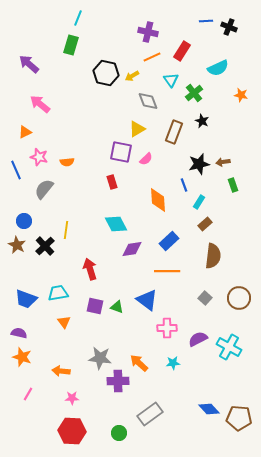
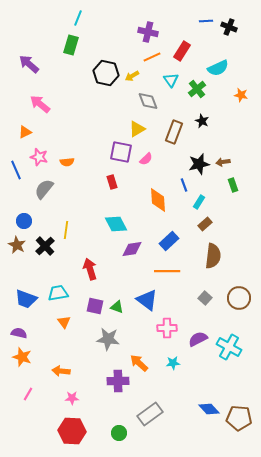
green cross at (194, 93): moved 3 px right, 4 px up
gray star at (100, 358): moved 8 px right, 19 px up
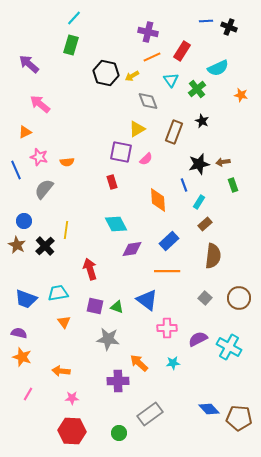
cyan line at (78, 18): moved 4 px left; rotated 21 degrees clockwise
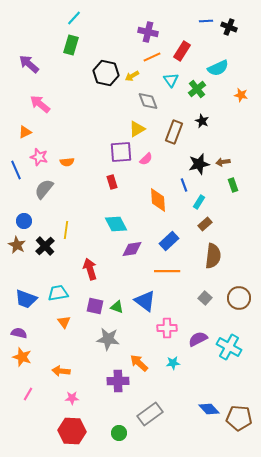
purple square at (121, 152): rotated 15 degrees counterclockwise
blue triangle at (147, 300): moved 2 px left, 1 px down
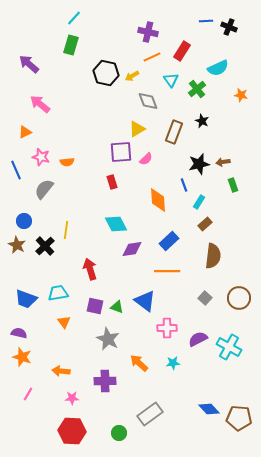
pink star at (39, 157): moved 2 px right
gray star at (108, 339): rotated 20 degrees clockwise
purple cross at (118, 381): moved 13 px left
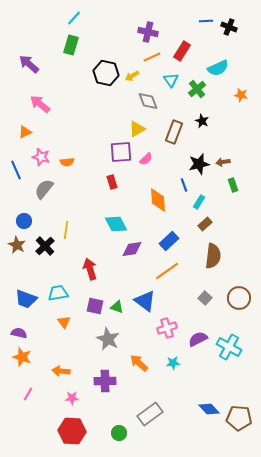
orange line at (167, 271): rotated 35 degrees counterclockwise
pink cross at (167, 328): rotated 18 degrees counterclockwise
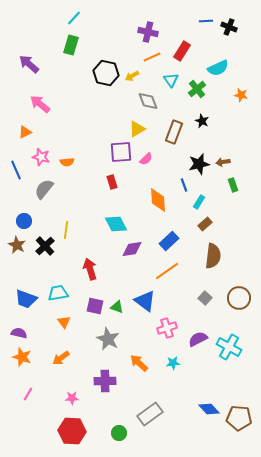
orange arrow at (61, 371): moved 13 px up; rotated 42 degrees counterclockwise
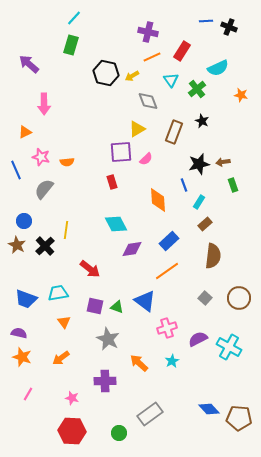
pink arrow at (40, 104): moved 4 px right; rotated 130 degrees counterclockwise
red arrow at (90, 269): rotated 145 degrees clockwise
cyan star at (173, 363): moved 1 px left, 2 px up; rotated 24 degrees counterclockwise
pink star at (72, 398): rotated 16 degrees clockwise
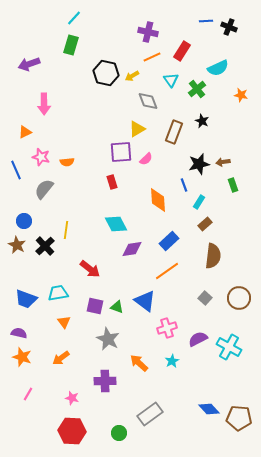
purple arrow at (29, 64): rotated 60 degrees counterclockwise
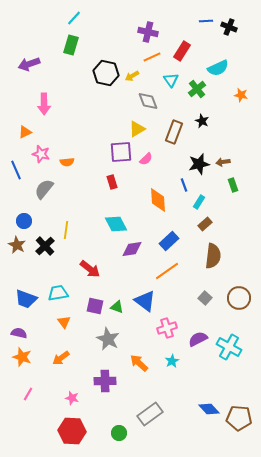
pink star at (41, 157): moved 3 px up
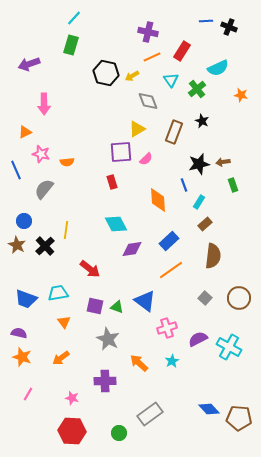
orange line at (167, 271): moved 4 px right, 1 px up
